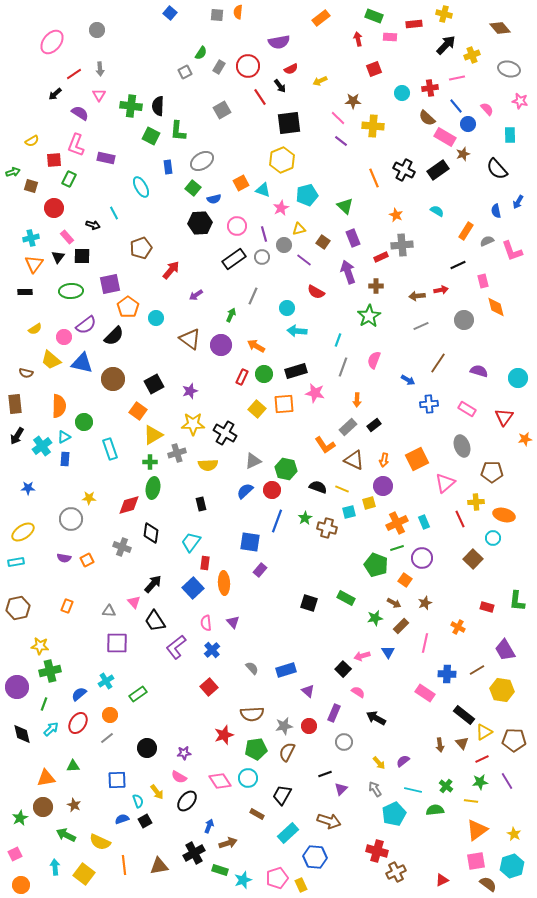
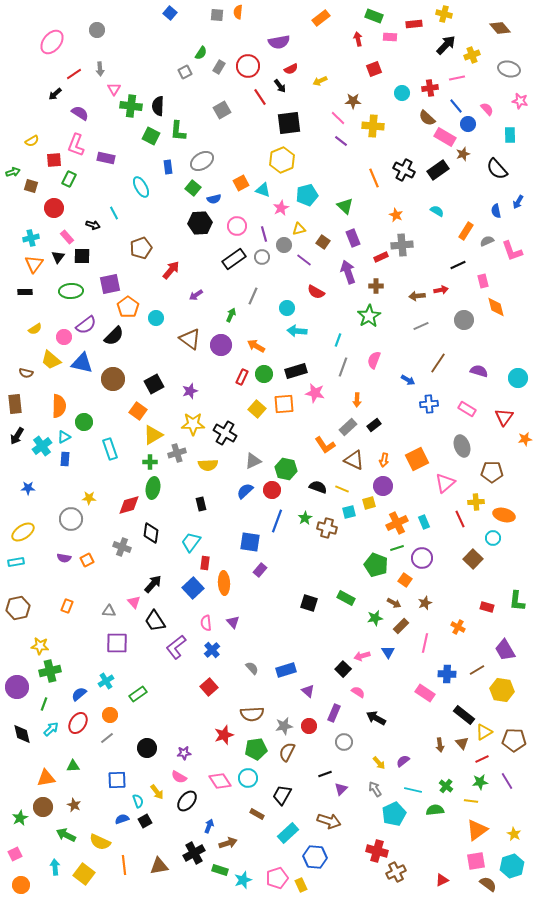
pink triangle at (99, 95): moved 15 px right, 6 px up
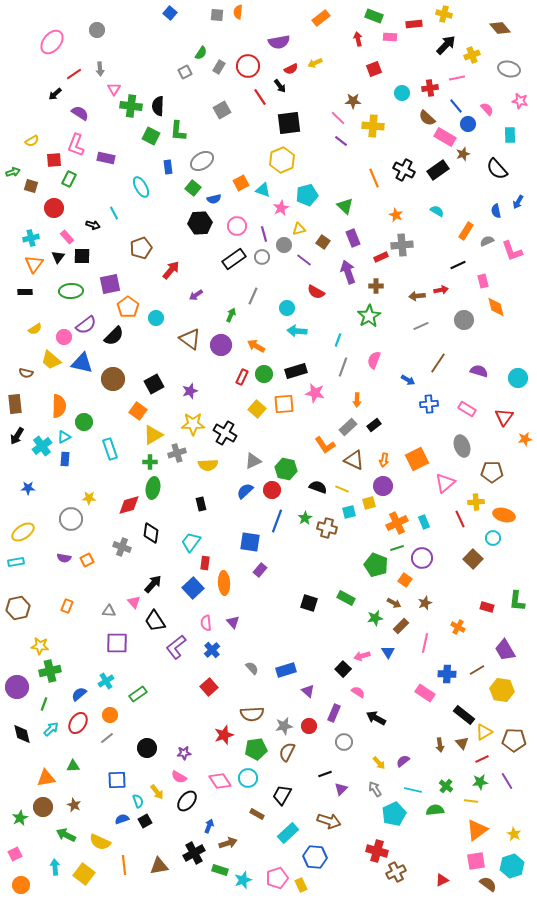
yellow arrow at (320, 81): moved 5 px left, 18 px up
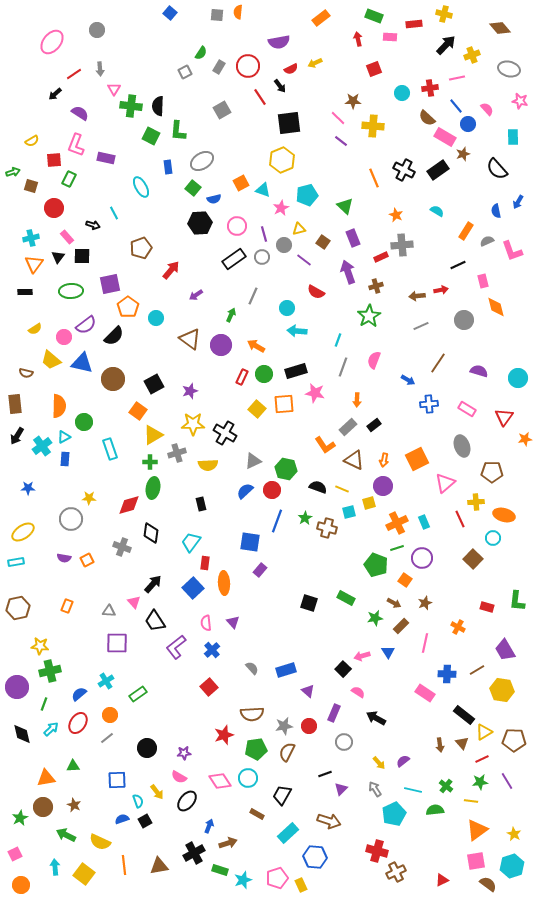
cyan rectangle at (510, 135): moved 3 px right, 2 px down
brown cross at (376, 286): rotated 16 degrees counterclockwise
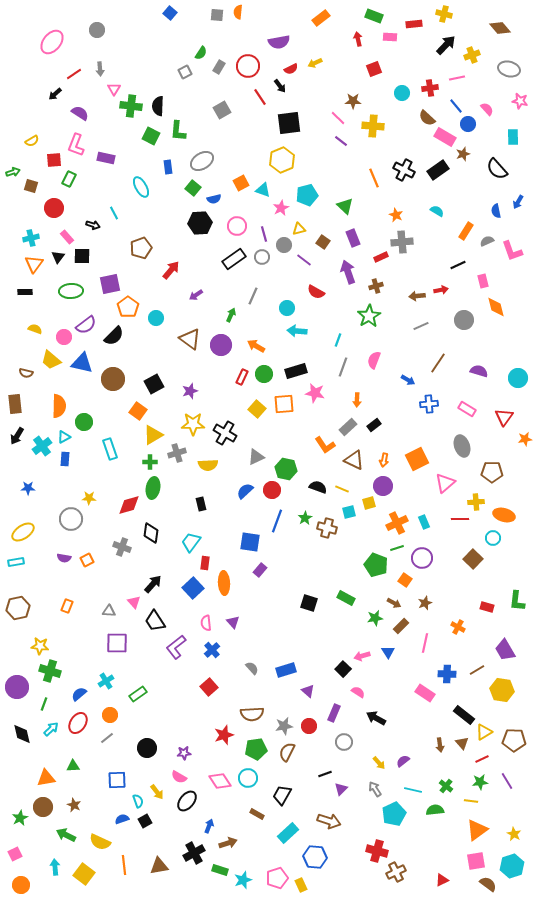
gray cross at (402, 245): moved 3 px up
yellow semicircle at (35, 329): rotated 128 degrees counterclockwise
gray triangle at (253, 461): moved 3 px right, 4 px up
red line at (460, 519): rotated 66 degrees counterclockwise
green cross at (50, 671): rotated 30 degrees clockwise
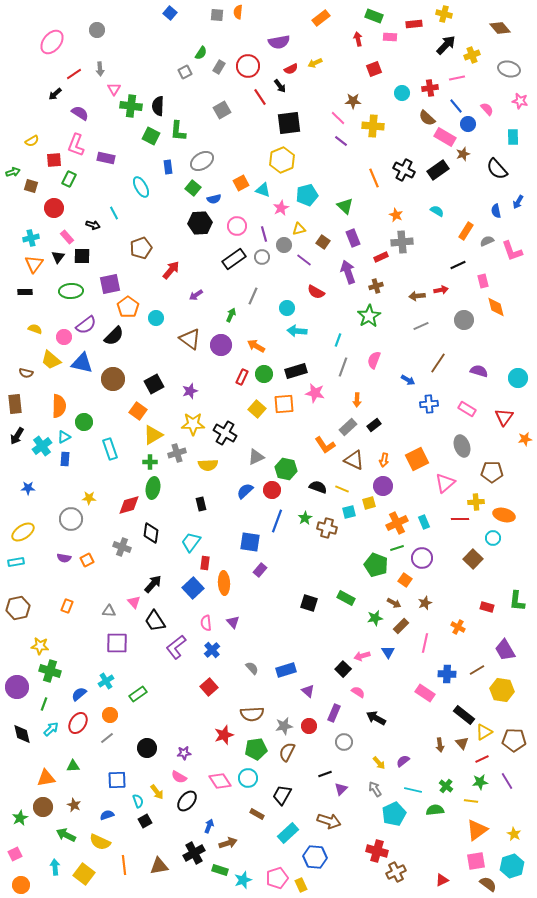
blue semicircle at (122, 819): moved 15 px left, 4 px up
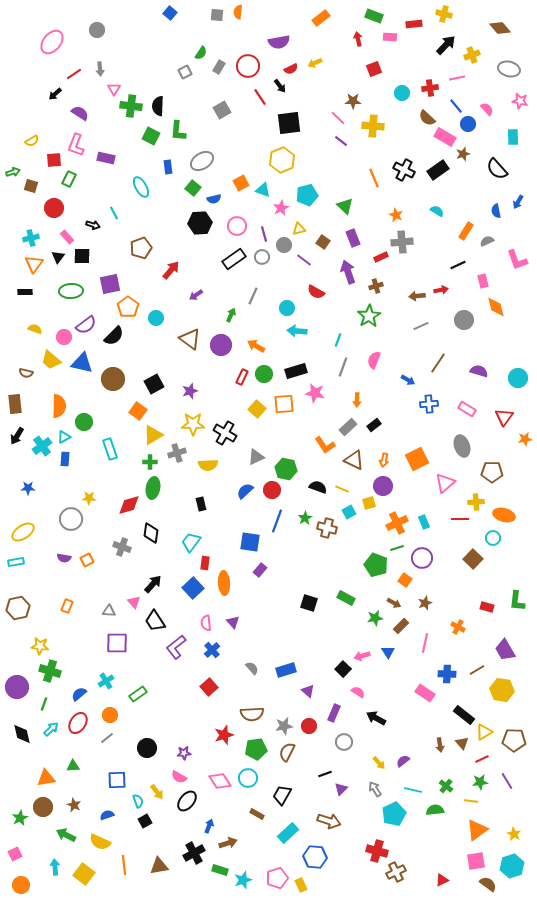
pink L-shape at (512, 251): moved 5 px right, 9 px down
cyan square at (349, 512): rotated 16 degrees counterclockwise
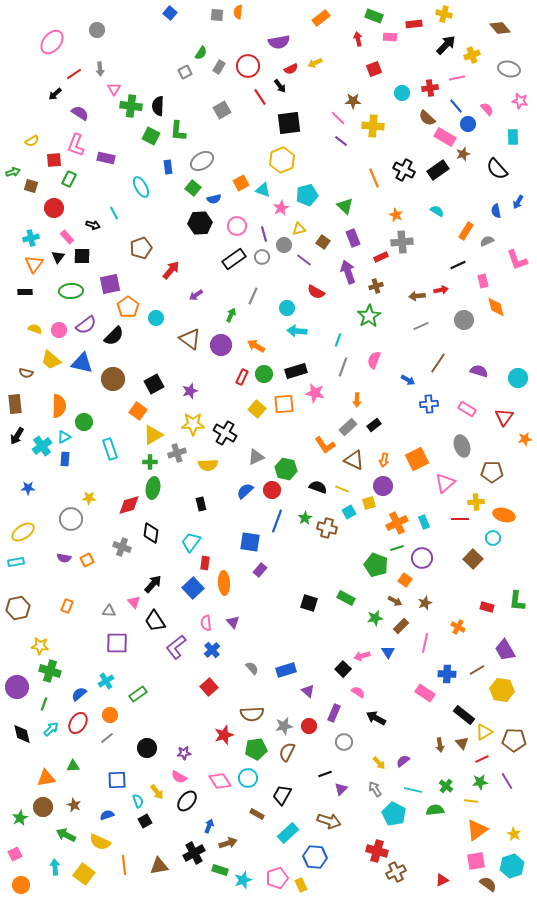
pink circle at (64, 337): moved 5 px left, 7 px up
brown arrow at (394, 603): moved 1 px right, 2 px up
cyan pentagon at (394, 814): rotated 20 degrees counterclockwise
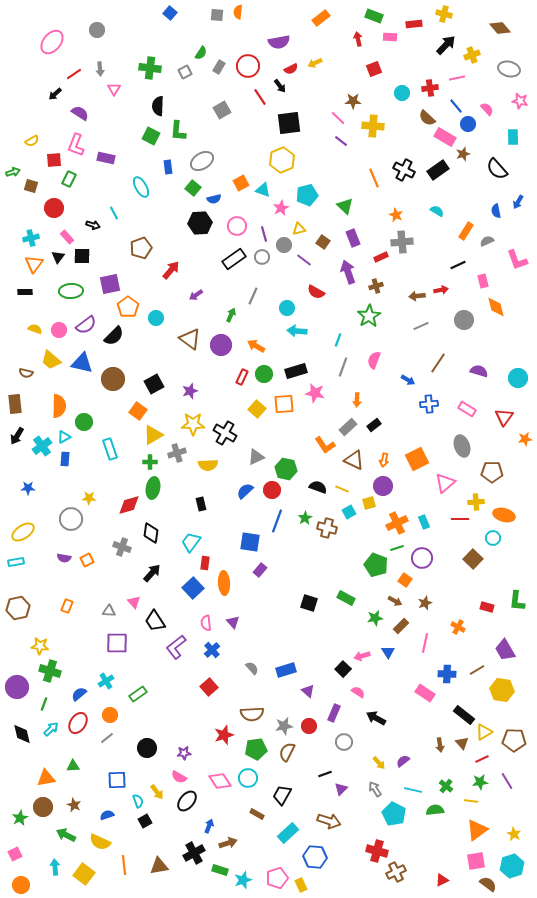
green cross at (131, 106): moved 19 px right, 38 px up
black arrow at (153, 584): moved 1 px left, 11 px up
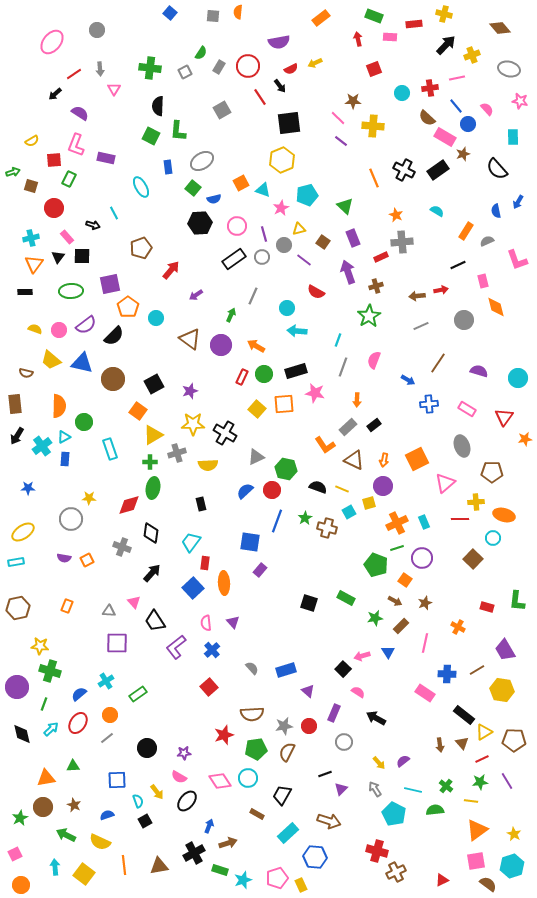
gray square at (217, 15): moved 4 px left, 1 px down
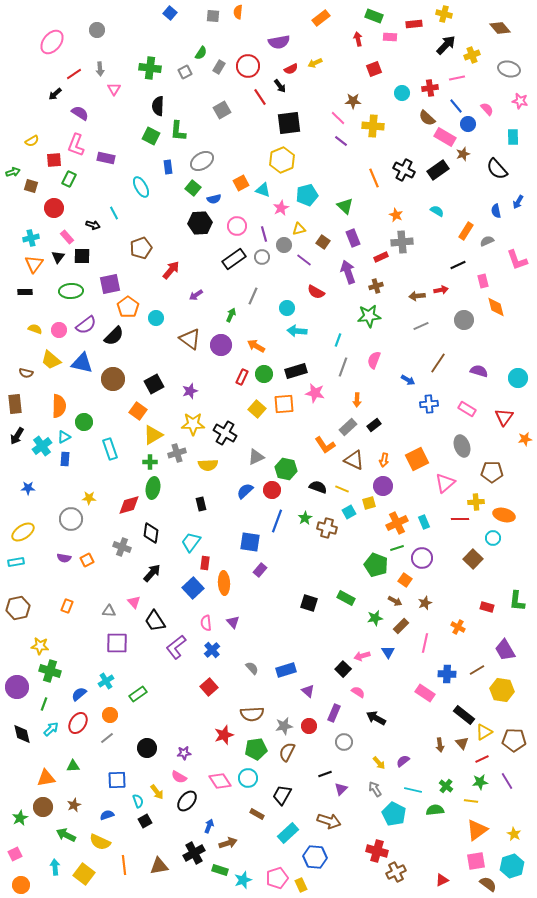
green star at (369, 316): rotated 25 degrees clockwise
brown star at (74, 805): rotated 24 degrees clockwise
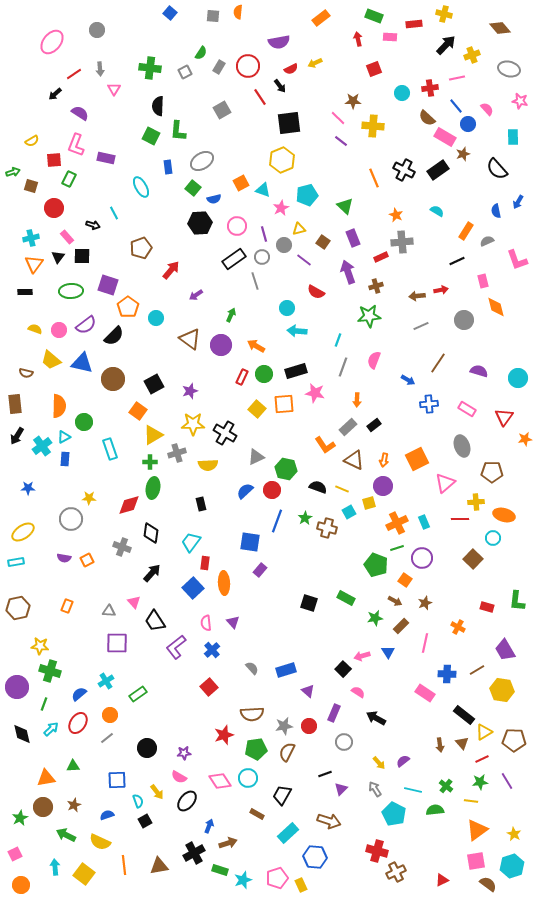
black line at (458, 265): moved 1 px left, 4 px up
purple square at (110, 284): moved 2 px left, 1 px down; rotated 30 degrees clockwise
gray line at (253, 296): moved 2 px right, 15 px up; rotated 42 degrees counterclockwise
